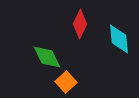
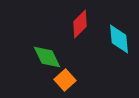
red diamond: rotated 20 degrees clockwise
orange square: moved 1 px left, 2 px up
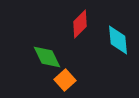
cyan diamond: moved 1 px left, 1 px down
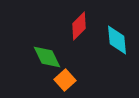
red diamond: moved 1 px left, 2 px down
cyan diamond: moved 1 px left
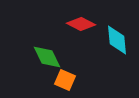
red diamond: moved 2 px right, 2 px up; rotated 72 degrees clockwise
orange square: rotated 25 degrees counterclockwise
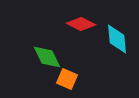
cyan diamond: moved 1 px up
orange square: moved 2 px right, 1 px up
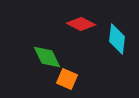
cyan diamond: rotated 12 degrees clockwise
